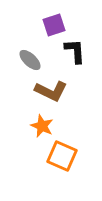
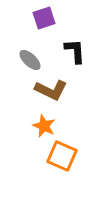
purple square: moved 10 px left, 7 px up
brown L-shape: moved 1 px up
orange star: moved 2 px right
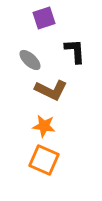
orange star: rotated 15 degrees counterclockwise
orange square: moved 18 px left, 4 px down
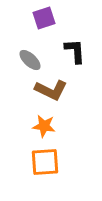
orange square: moved 1 px right, 2 px down; rotated 28 degrees counterclockwise
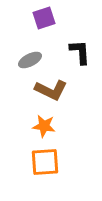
black L-shape: moved 5 px right, 1 px down
gray ellipse: rotated 70 degrees counterclockwise
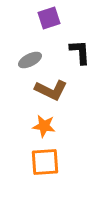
purple square: moved 5 px right
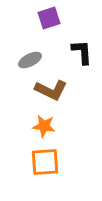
black L-shape: moved 2 px right
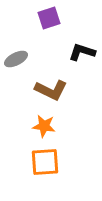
black L-shape: rotated 68 degrees counterclockwise
gray ellipse: moved 14 px left, 1 px up
